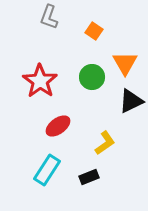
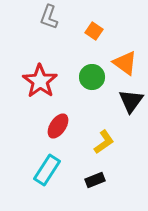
orange triangle: rotated 24 degrees counterclockwise
black triangle: rotated 28 degrees counterclockwise
red ellipse: rotated 20 degrees counterclockwise
yellow L-shape: moved 1 px left, 1 px up
black rectangle: moved 6 px right, 3 px down
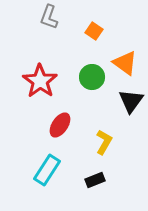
red ellipse: moved 2 px right, 1 px up
yellow L-shape: rotated 25 degrees counterclockwise
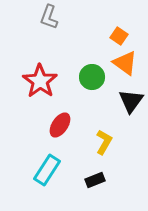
orange square: moved 25 px right, 5 px down
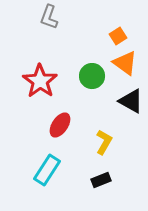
orange square: moved 1 px left; rotated 24 degrees clockwise
green circle: moved 1 px up
black triangle: rotated 36 degrees counterclockwise
black rectangle: moved 6 px right
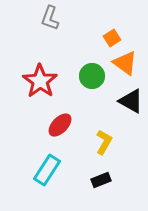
gray L-shape: moved 1 px right, 1 px down
orange square: moved 6 px left, 2 px down
red ellipse: rotated 10 degrees clockwise
